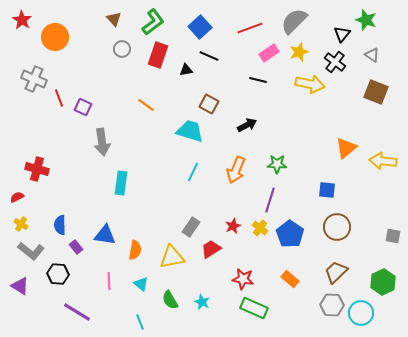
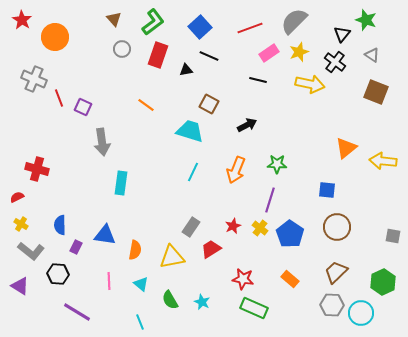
purple rectangle at (76, 247): rotated 64 degrees clockwise
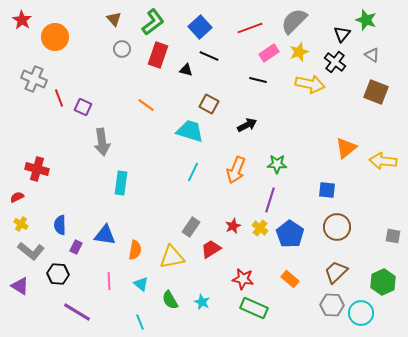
black triangle at (186, 70): rotated 24 degrees clockwise
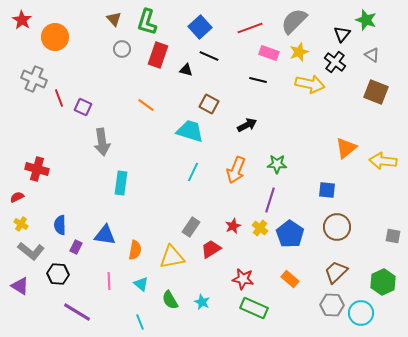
green L-shape at (153, 22): moved 6 px left; rotated 144 degrees clockwise
pink rectangle at (269, 53): rotated 54 degrees clockwise
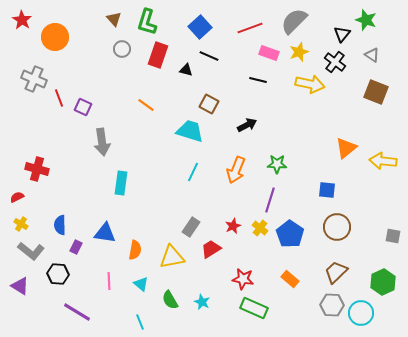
blue triangle at (105, 235): moved 2 px up
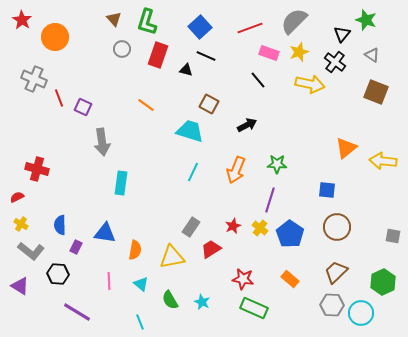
black line at (209, 56): moved 3 px left
black line at (258, 80): rotated 36 degrees clockwise
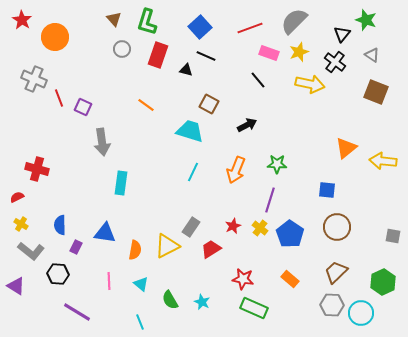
yellow triangle at (172, 257): moved 5 px left, 11 px up; rotated 16 degrees counterclockwise
purple triangle at (20, 286): moved 4 px left
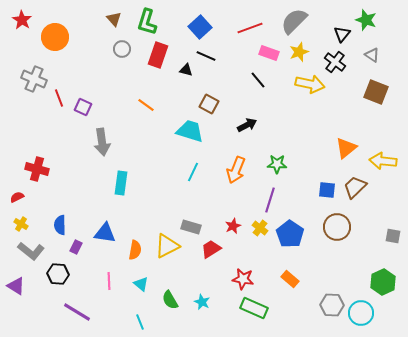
gray rectangle at (191, 227): rotated 72 degrees clockwise
brown trapezoid at (336, 272): moved 19 px right, 85 px up
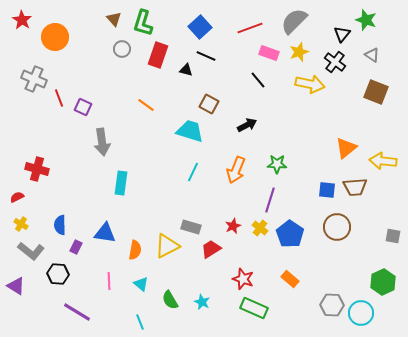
green L-shape at (147, 22): moved 4 px left, 1 px down
brown trapezoid at (355, 187): rotated 140 degrees counterclockwise
red star at (243, 279): rotated 10 degrees clockwise
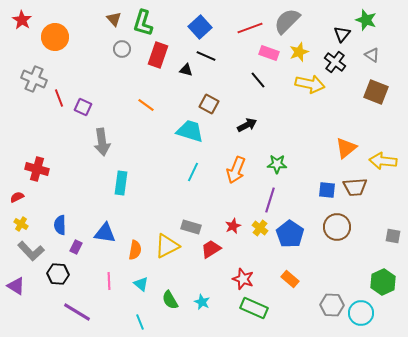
gray semicircle at (294, 21): moved 7 px left
gray L-shape at (31, 251): rotated 8 degrees clockwise
